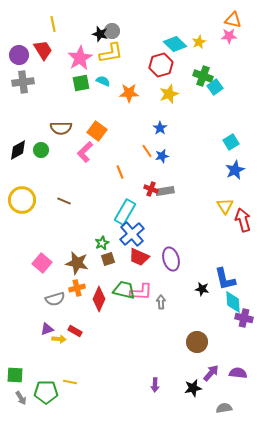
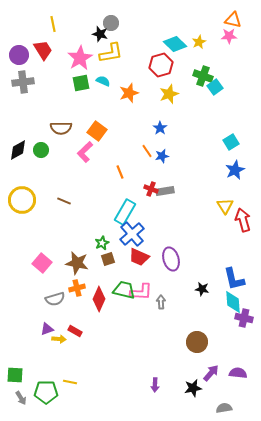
gray circle at (112, 31): moved 1 px left, 8 px up
orange star at (129, 93): rotated 18 degrees counterclockwise
blue L-shape at (225, 279): moved 9 px right
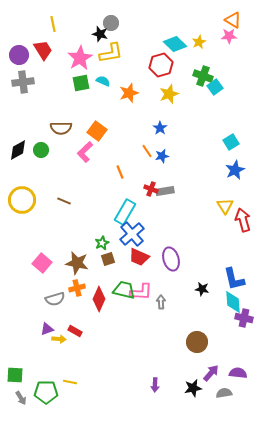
orange triangle at (233, 20): rotated 18 degrees clockwise
gray semicircle at (224, 408): moved 15 px up
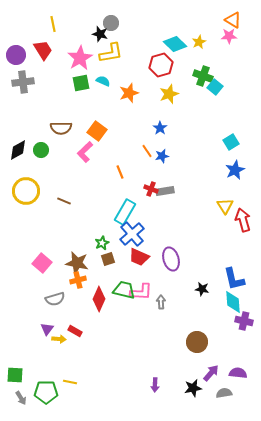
purple circle at (19, 55): moved 3 px left
cyan square at (215, 87): rotated 14 degrees counterclockwise
yellow circle at (22, 200): moved 4 px right, 9 px up
orange cross at (77, 288): moved 1 px right, 8 px up
purple cross at (244, 318): moved 3 px down
purple triangle at (47, 329): rotated 32 degrees counterclockwise
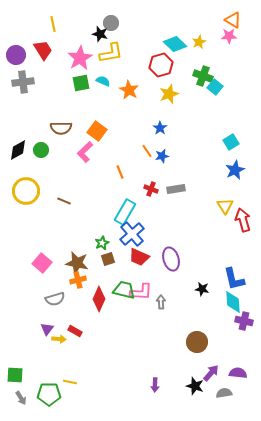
orange star at (129, 93): moved 3 px up; rotated 24 degrees counterclockwise
gray rectangle at (165, 191): moved 11 px right, 2 px up
black star at (193, 388): moved 2 px right, 2 px up; rotated 30 degrees clockwise
green pentagon at (46, 392): moved 3 px right, 2 px down
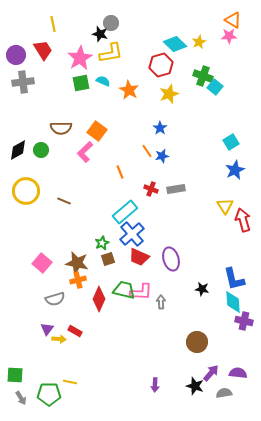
cyan rectangle at (125, 212): rotated 20 degrees clockwise
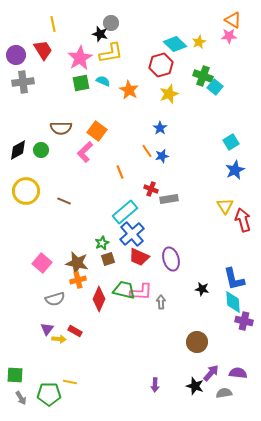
gray rectangle at (176, 189): moved 7 px left, 10 px down
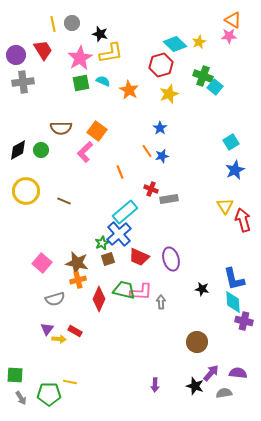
gray circle at (111, 23): moved 39 px left
blue cross at (132, 234): moved 13 px left
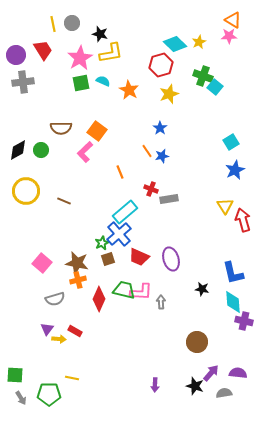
blue L-shape at (234, 279): moved 1 px left, 6 px up
yellow line at (70, 382): moved 2 px right, 4 px up
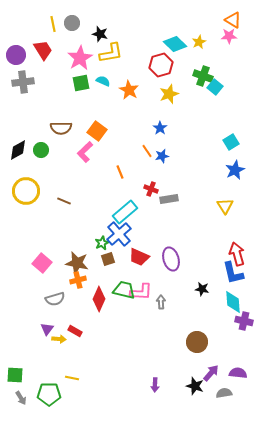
red arrow at (243, 220): moved 6 px left, 34 px down
